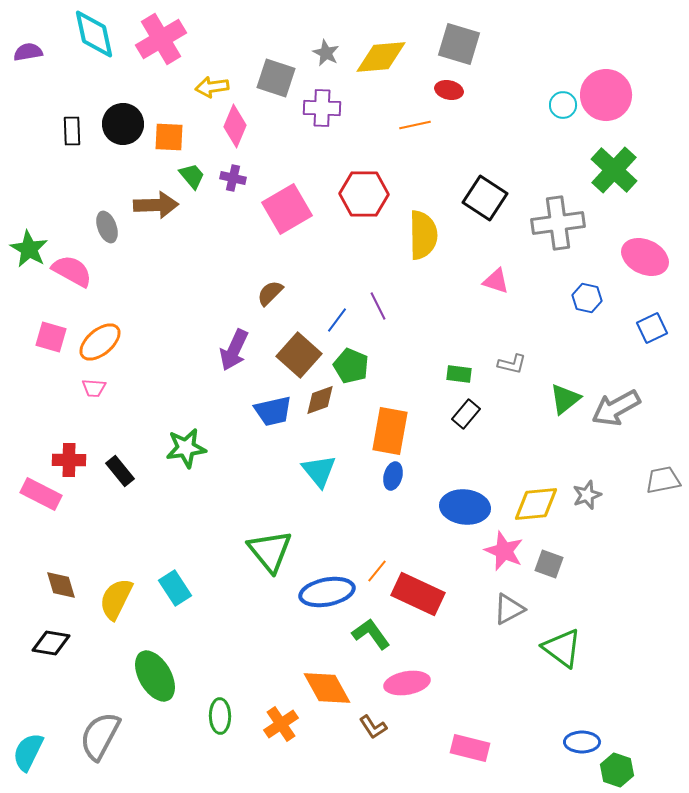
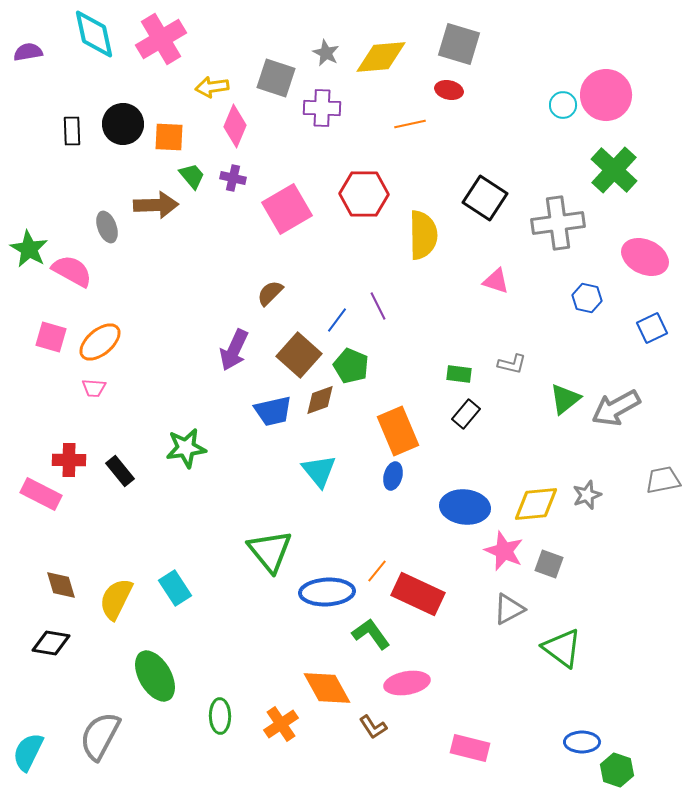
orange line at (415, 125): moved 5 px left, 1 px up
orange rectangle at (390, 431): moved 8 px right; rotated 33 degrees counterclockwise
blue ellipse at (327, 592): rotated 8 degrees clockwise
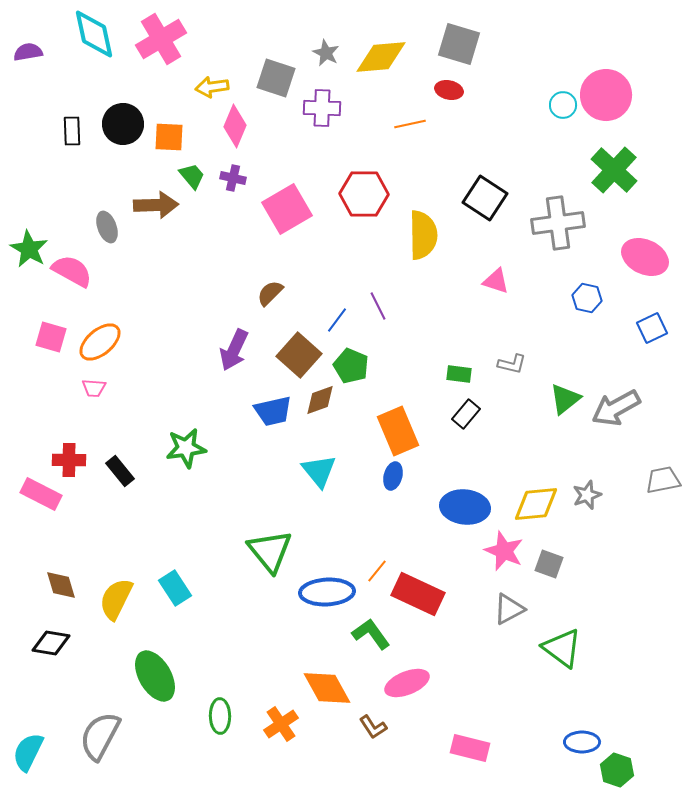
pink ellipse at (407, 683): rotated 12 degrees counterclockwise
